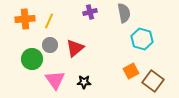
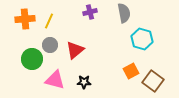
red triangle: moved 2 px down
pink triangle: rotated 40 degrees counterclockwise
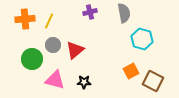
gray circle: moved 3 px right
brown square: rotated 10 degrees counterclockwise
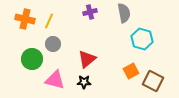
orange cross: rotated 18 degrees clockwise
gray circle: moved 1 px up
red triangle: moved 12 px right, 9 px down
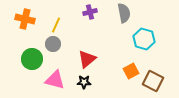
yellow line: moved 7 px right, 4 px down
cyan hexagon: moved 2 px right
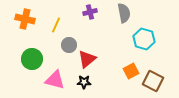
gray circle: moved 16 px right, 1 px down
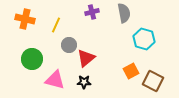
purple cross: moved 2 px right
red triangle: moved 1 px left, 1 px up
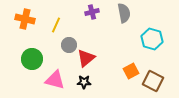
cyan hexagon: moved 8 px right
